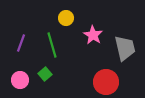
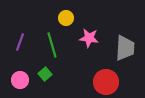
pink star: moved 4 px left, 3 px down; rotated 24 degrees counterclockwise
purple line: moved 1 px left, 1 px up
gray trapezoid: rotated 16 degrees clockwise
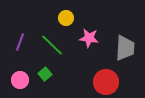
green line: rotated 30 degrees counterclockwise
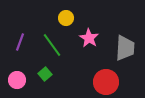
pink star: rotated 24 degrees clockwise
green line: rotated 10 degrees clockwise
pink circle: moved 3 px left
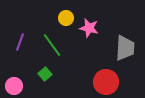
pink star: moved 10 px up; rotated 18 degrees counterclockwise
pink circle: moved 3 px left, 6 px down
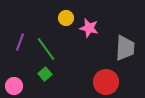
green line: moved 6 px left, 4 px down
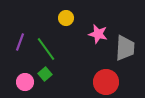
pink star: moved 9 px right, 6 px down
pink circle: moved 11 px right, 4 px up
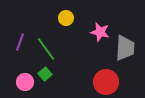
pink star: moved 2 px right, 2 px up
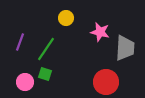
green line: rotated 70 degrees clockwise
green square: rotated 32 degrees counterclockwise
